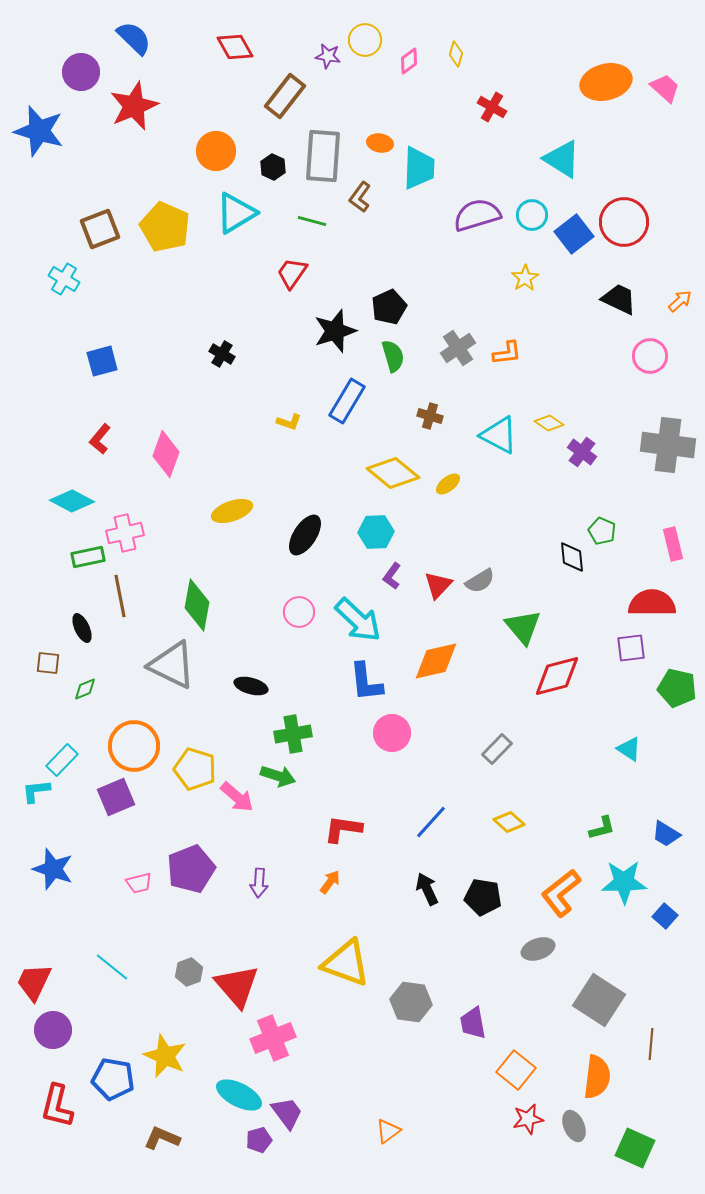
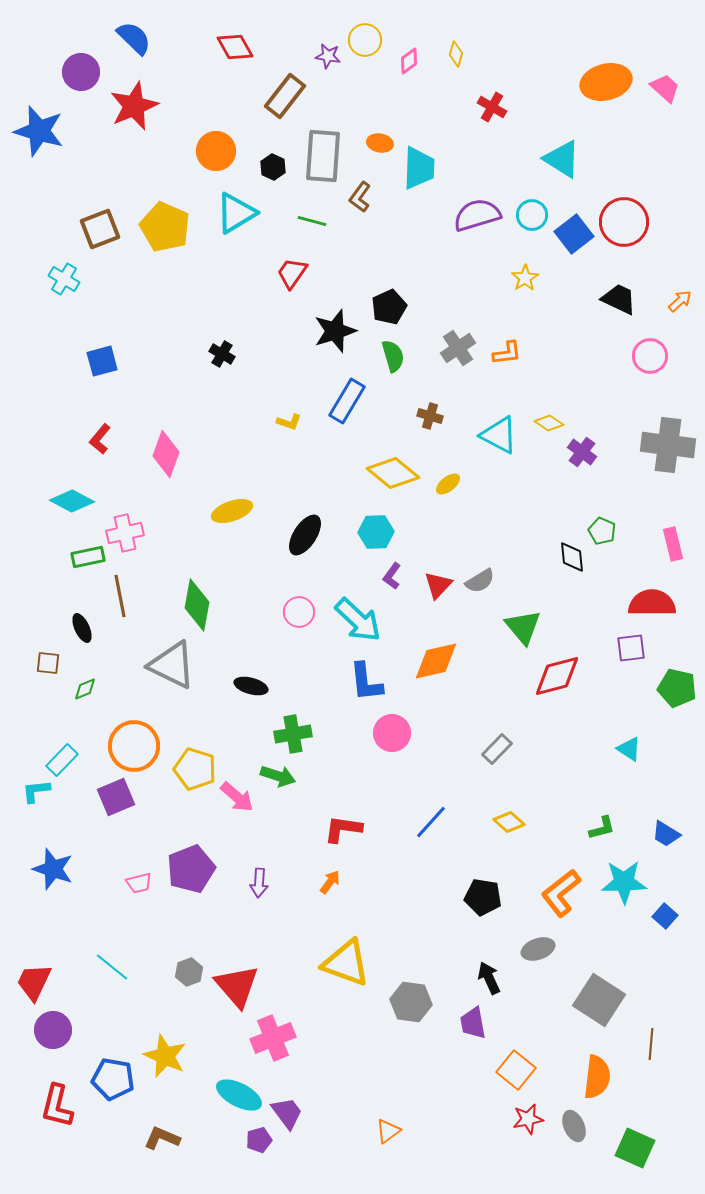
black arrow at (427, 889): moved 62 px right, 89 px down
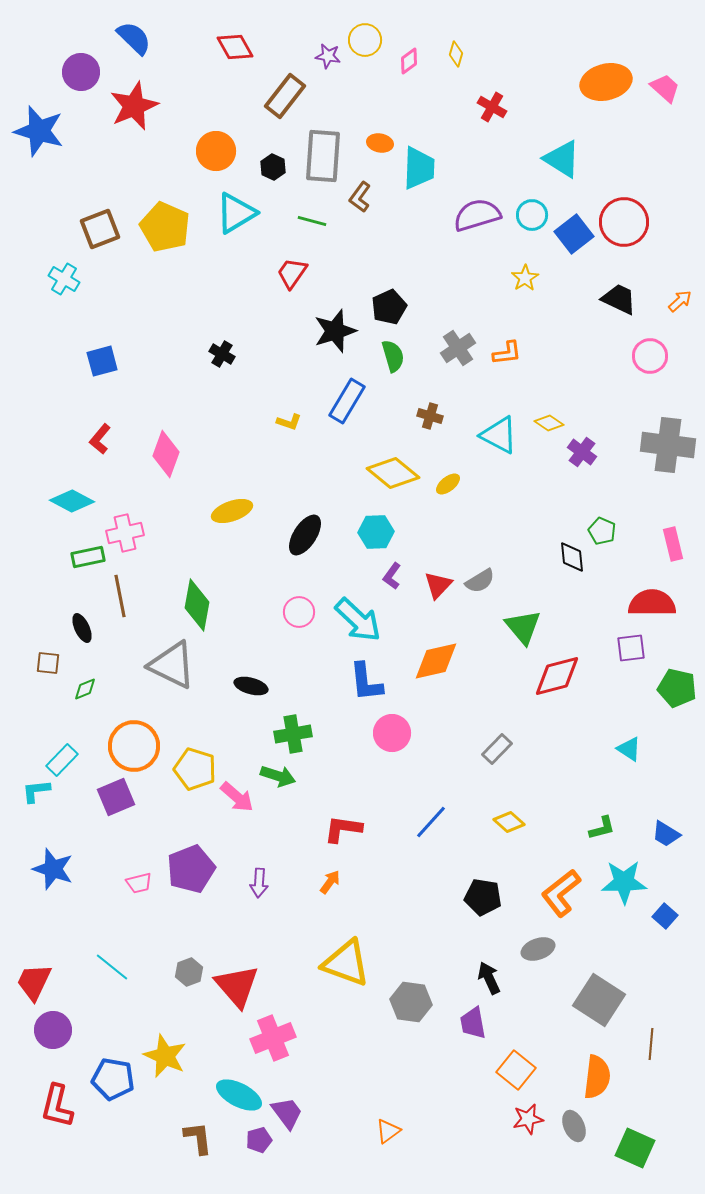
brown L-shape at (162, 1138): moved 36 px right; rotated 60 degrees clockwise
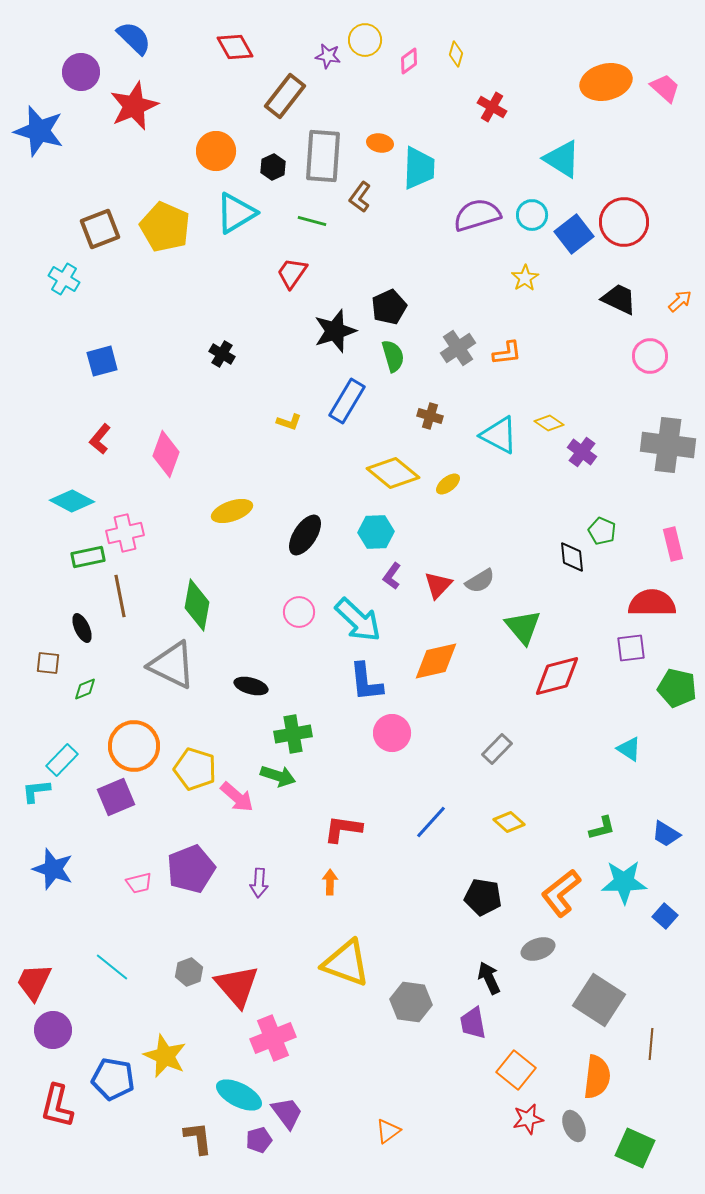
black hexagon at (273, 167): rotated 10 degrees clockwise
orange arrow at (330, 882): rotated 35 degrees counterclockwise
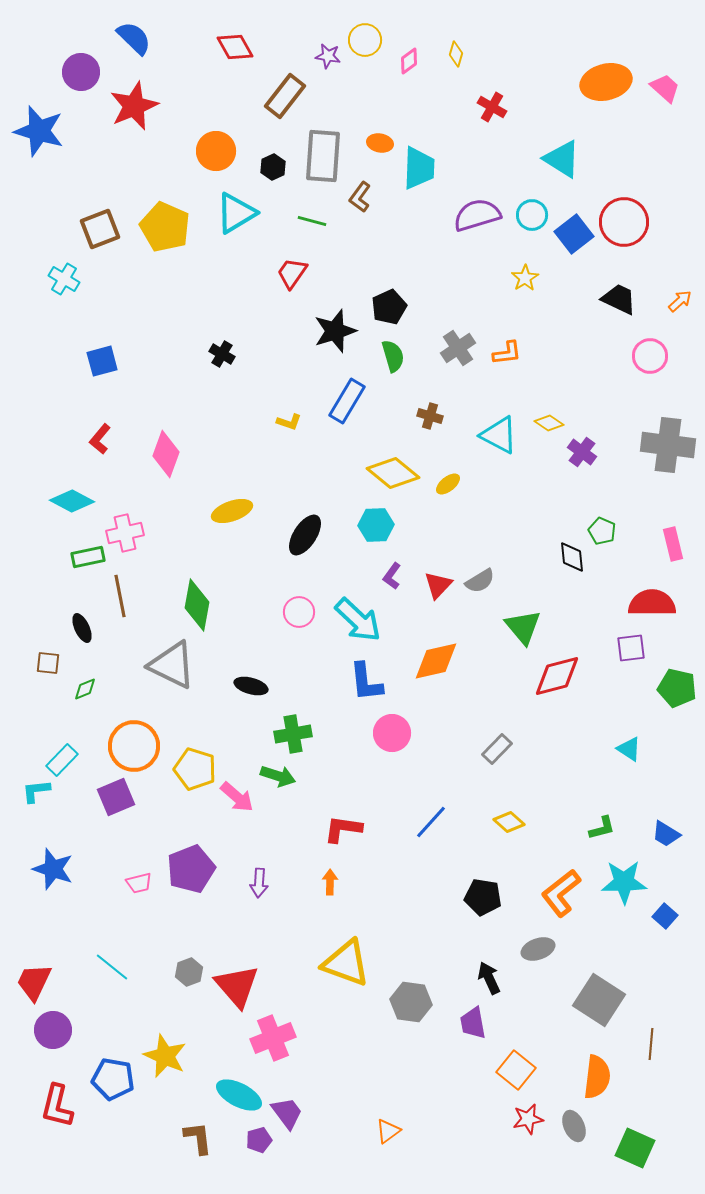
cyan hexagon at (376, 532): moved 7 px up
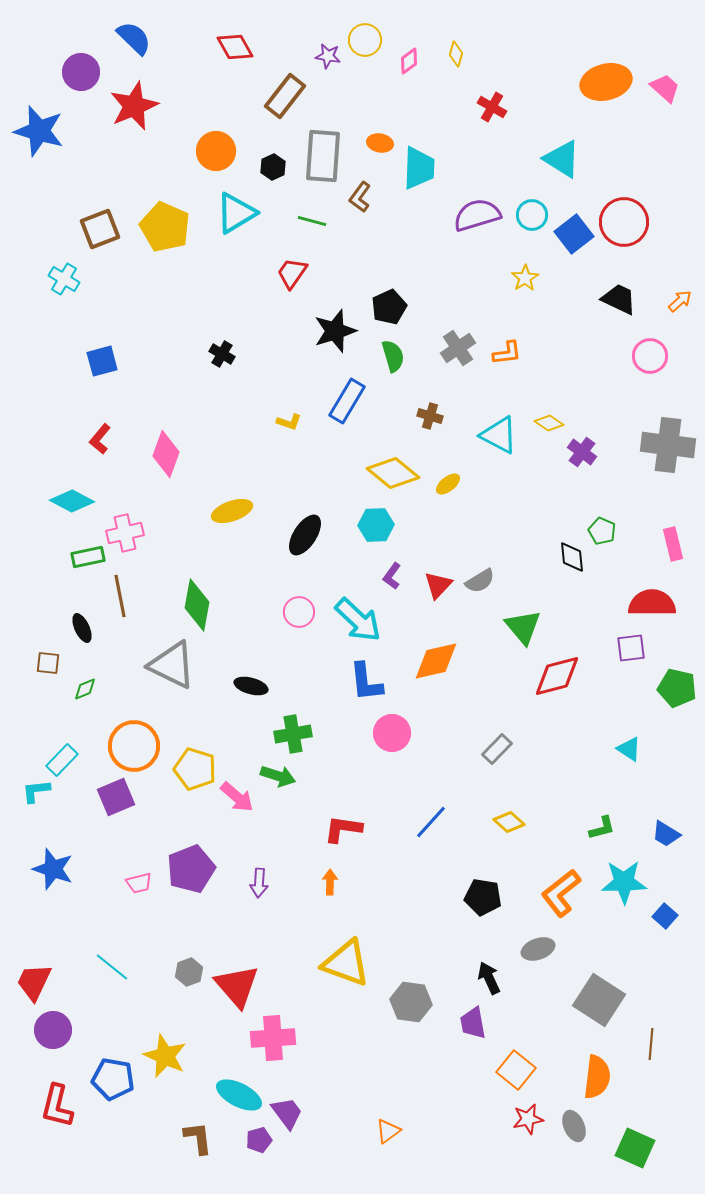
pink cross at (273, 1038): rotated 18 degrees clockwise
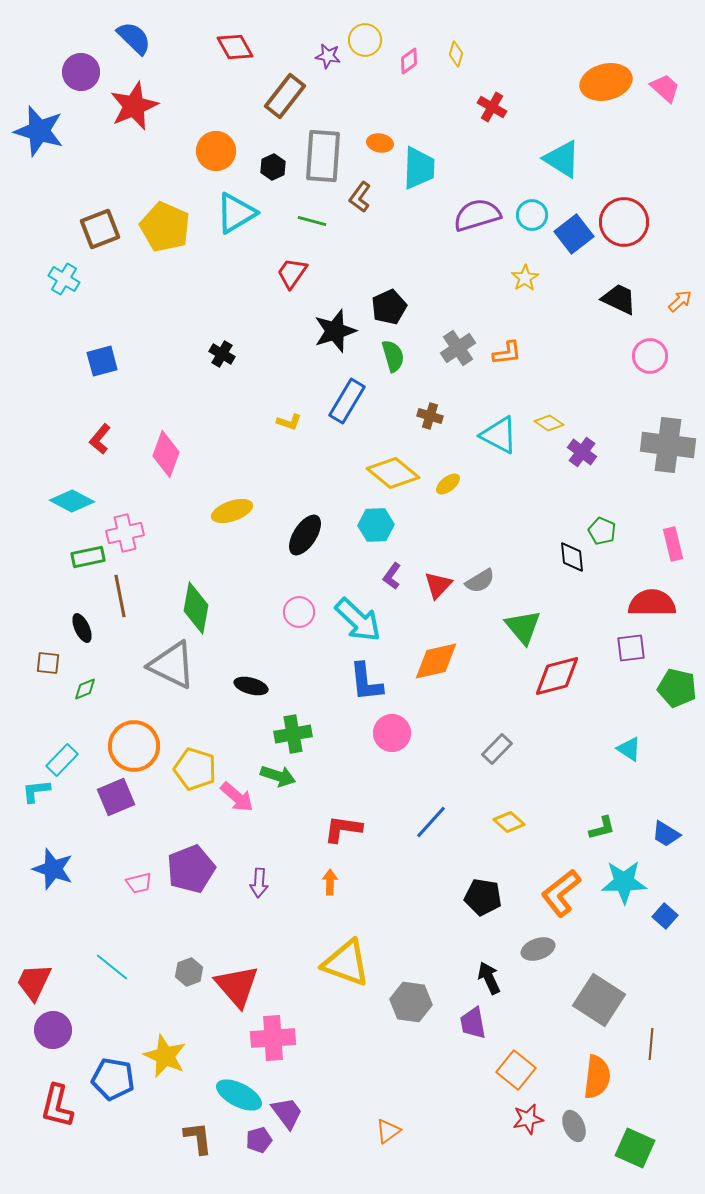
green diamond at (197, 605): moved 1 px left, 3 px down
